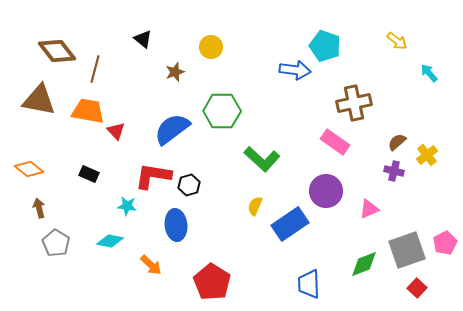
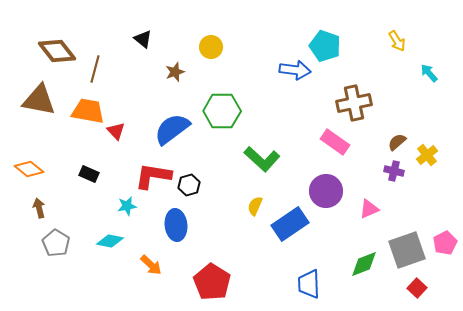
yellow arrow: rotated 20 degrees clockwise
cyan star: rotated 18 degrees counterclockwise
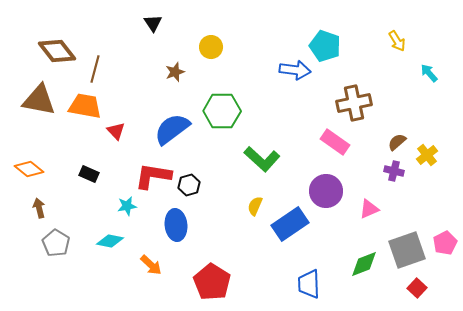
black triangle: moved 10 px right, 16 px up; rotated 18 degrees clockwise
orange trapezoid: moved 3 px left, 5 px up
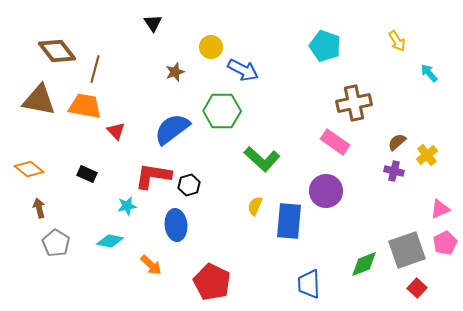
blue arrow: moved 52 px left; rotated 20 degrees clockwise
black rectangle: moved 2 px left
pink triangle: moved 71 px right
blue rectangle: moved 1 px left, 3 px up; rotated 51 degrees counterclockwise
red pentagon: rotated 6 degrees counterclockwise
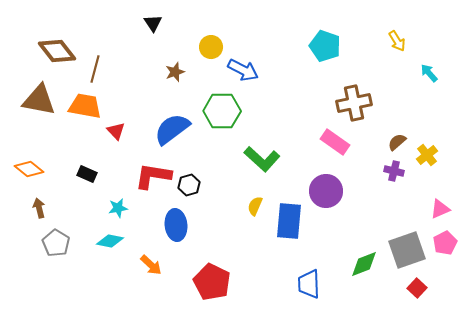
cyan star: moved 9 px left, 2 px down
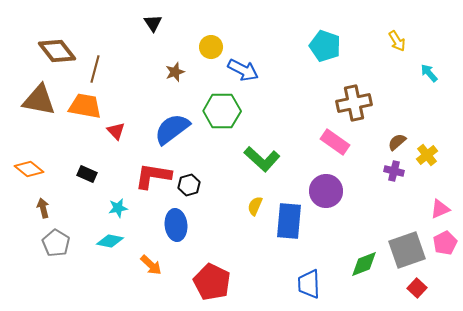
brown arrow: moved 4 px right
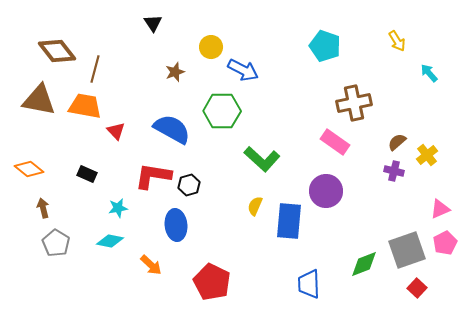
blue semicircle: rotated 66 degrees clockwise
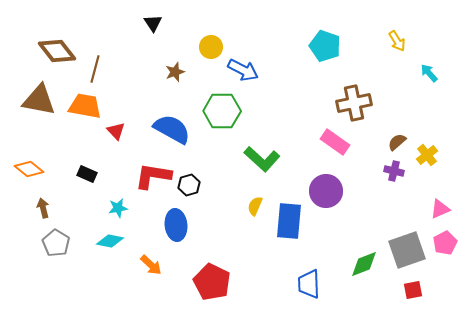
red square: moved 4 px left, 2 px down; rotated 36 degrees clockwise
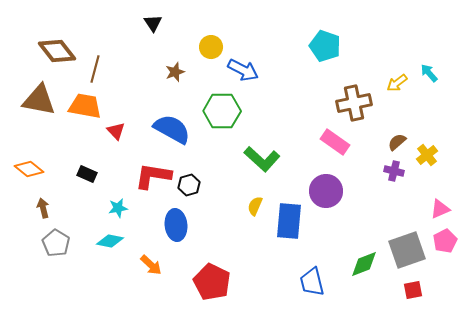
yellow arrow: moved 42 px down; rotated 85 degrees clockwise
pink pentagon: moved 2 px up
blue trapezoid: moved 3 px right, 2 px up; rotated 12 degrees counterclockwise
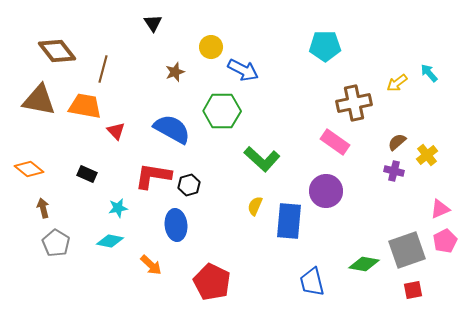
cyan pentagon: rotated 20 degrees counterclockwise
brown line: moved 8 px right
green diamond: rotated 32 degrees clockwise
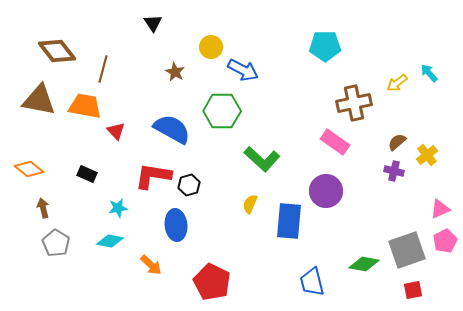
brown star: rotated 24 degrees counterclockwise
yellow semicircle: moved 5 px left, 2 px up
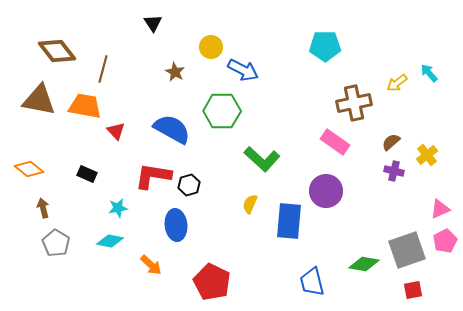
brown semicircle: moved 6 px left
